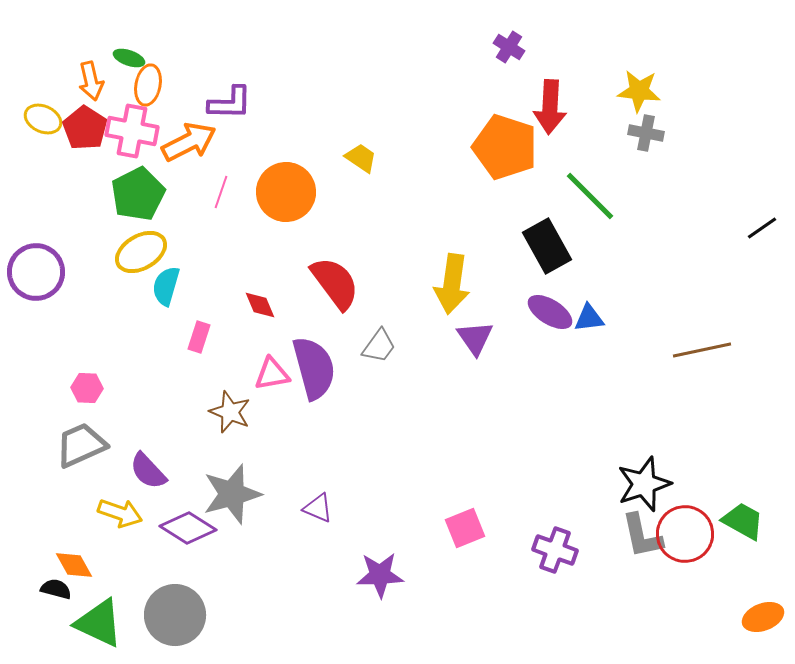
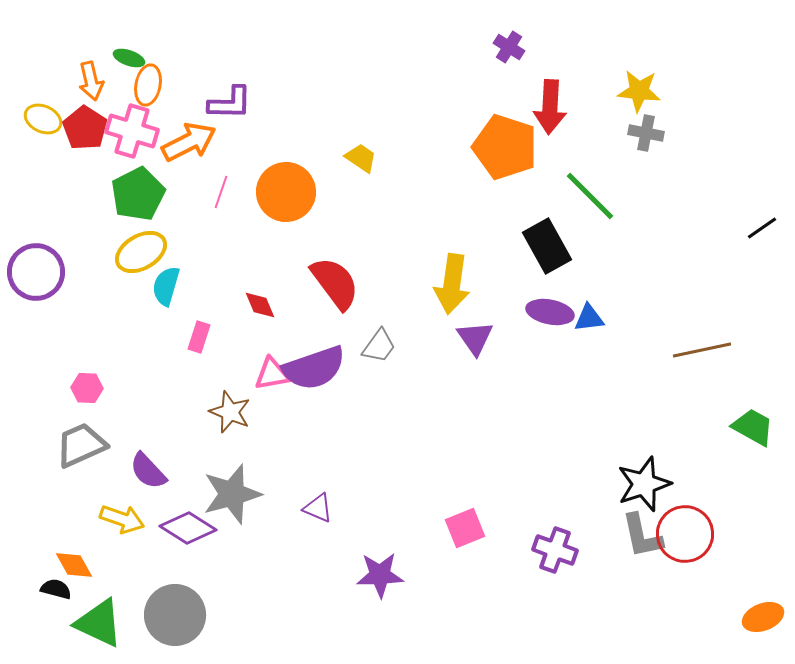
pink cross at (132, 131): rotated 6 degrees clockwise
purple ellipse at (550, 312): rotated 21 degrees counterclockwise
purple semicircle at (314, 368): rotated 86 degrees clockwise
yellow arrow at (120, 513): moved 2 px right, 6 px down
green trapezoid at (743, 521): moved 10 px right, 94 px up
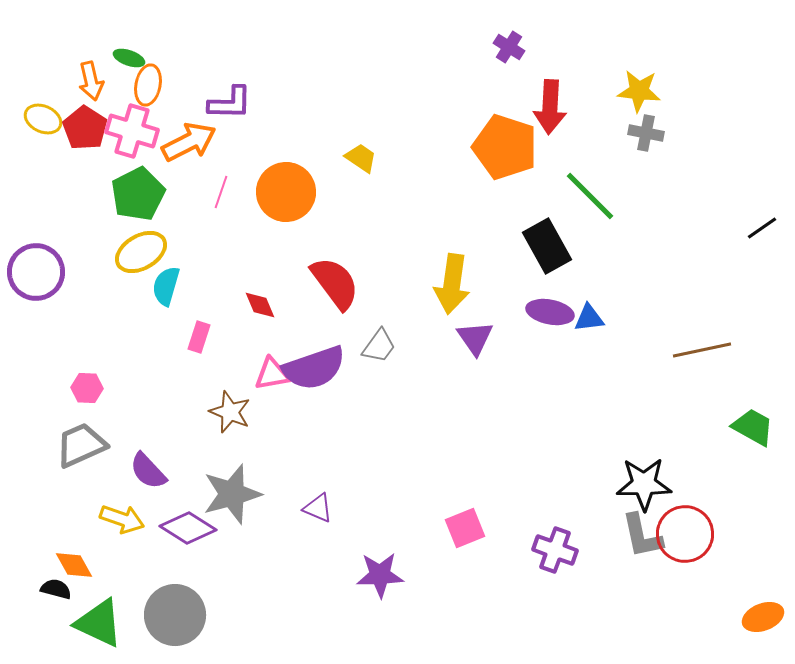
black star at (644, 484): rotated 18 degrees clockwise
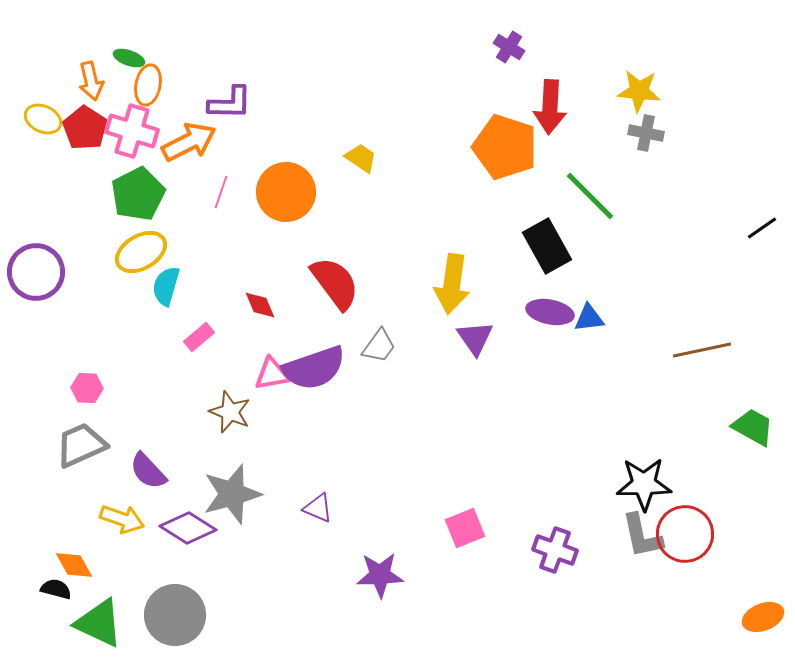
pink rectangle at (199, 337): rotated 32 degrees clockwise
